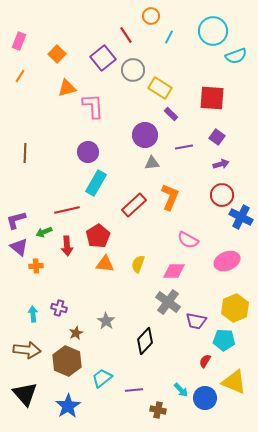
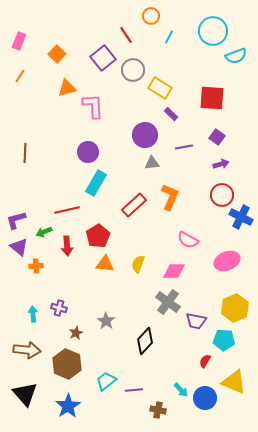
brown hexagon at (67, 361): moved 3 px down
cyan trapezoid at (102, 378): moved 4 px right, 3 px down
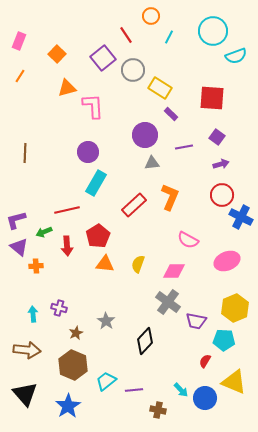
brown hexagon at (67, 364): moved 6 px right, 1 px down
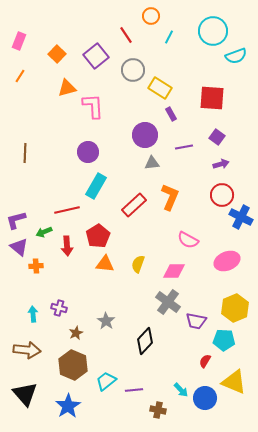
purple square at (103, 58): moved 7 px left, 2 px up
purple rectangle at (171, 114): rotated 16 degrees clockwise
cyan rectangle at (96, 183): moved 3 px down
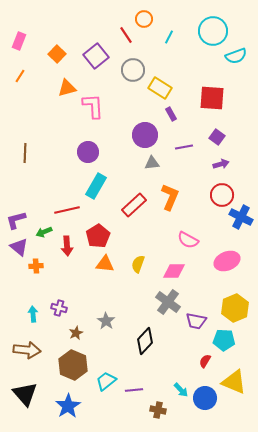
orange circle at (151, 16): moved 7 px left, 3 px down
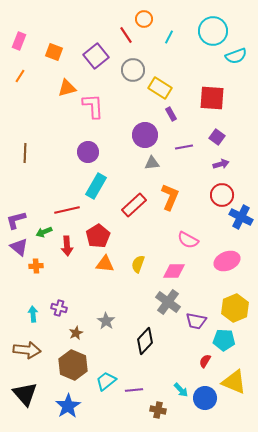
orange square at (57, 54): moved 3 px left, 2 px up; rotated 24 degrees counterclockwise
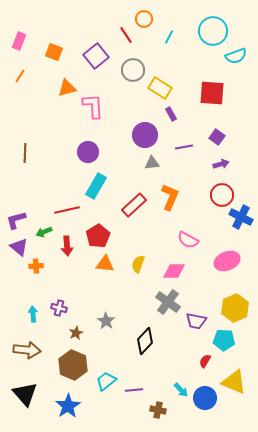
red square at (212, 98): moved 5 px up
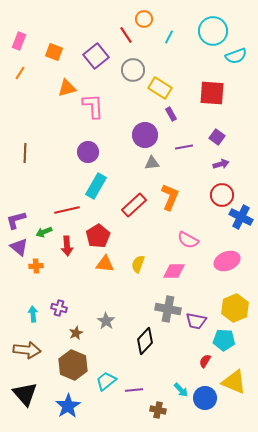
orange line at (20, 76): moved 3 px up
gray cross at (168, 302): moved 7 px down; rotated 25 degrees counterclockwise
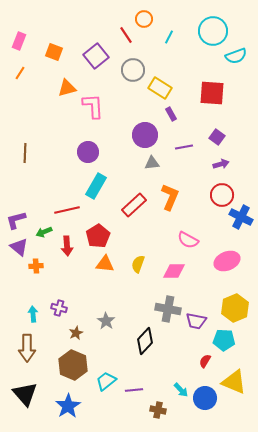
brown arrow at (27, 350): moved 2 px up; rotated 84 degrees clockwise
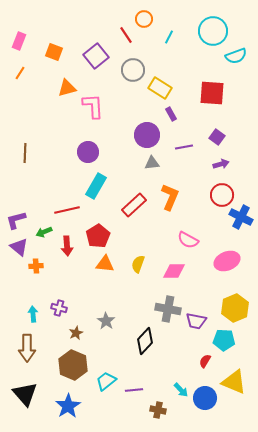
purple circle at (145, 135): moved 2 px right
